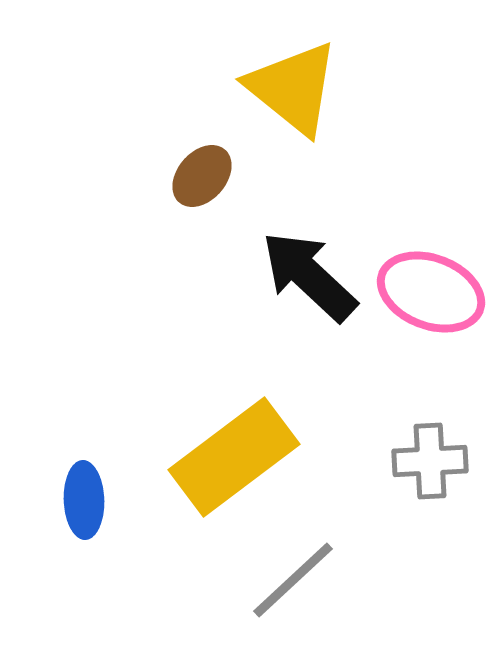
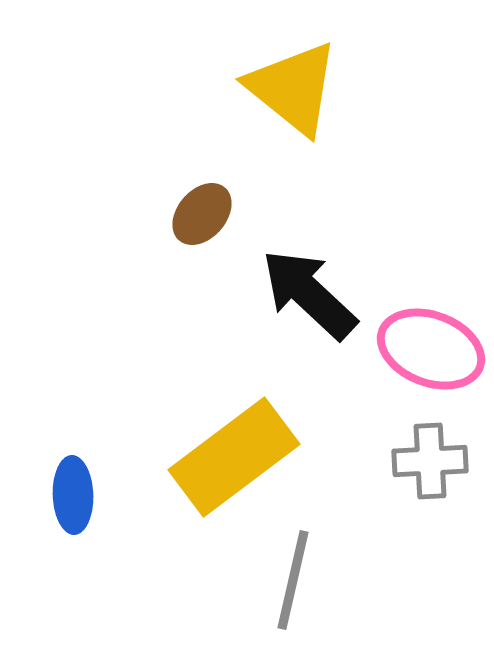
brown ellipse: moved 38 px down
black arrow: moved 18 px down
pink ellipse: moved 57 px down
blue ellipse: moved 11 px left, 5 px up
gray line: rotated 34 degrees counterclockwise
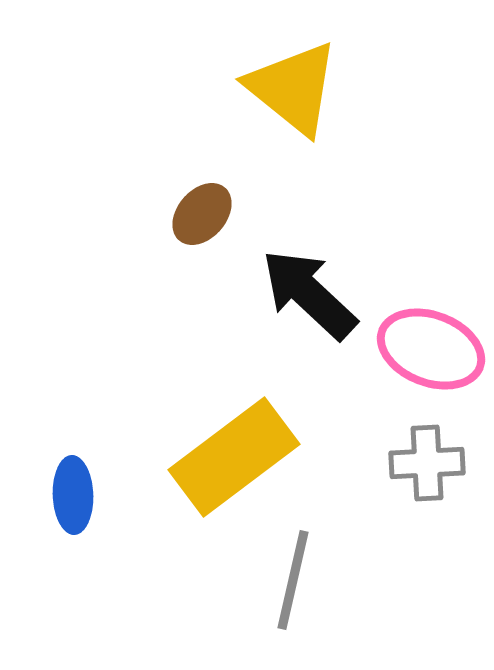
gray cross: moved 3 px left, 2 px down
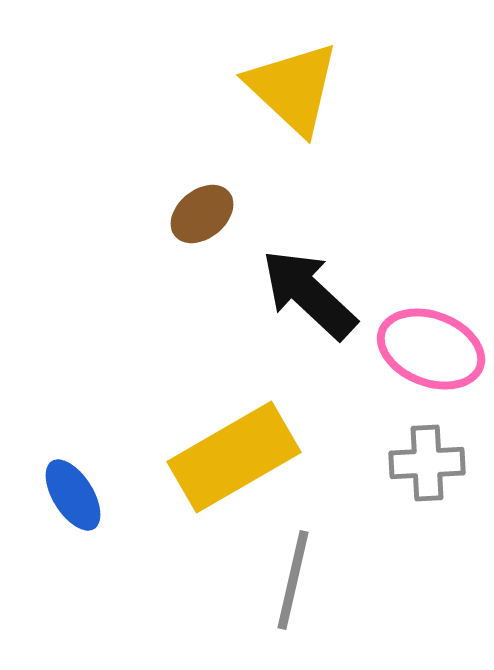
yellow triangle: rotated 4 degrees clockwise
brown ellipse: rotated 10 degrees clockwise
yellow rectangle: rotated 7 degrees clockwise
blue ellipse: rotated 30 degrees counterclockwise
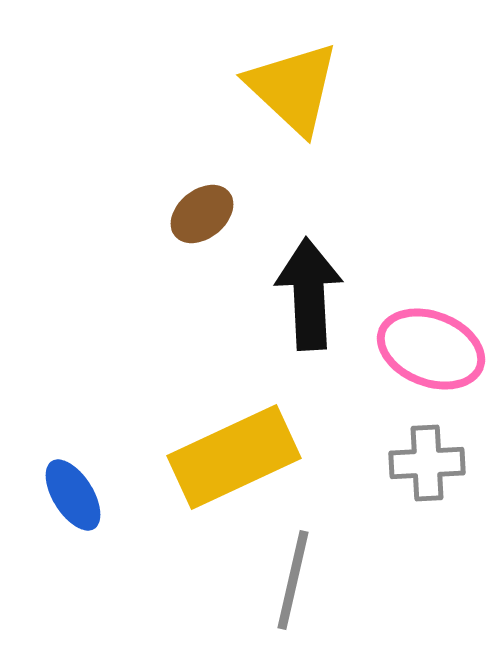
black arrow: rotated 44 degrees clockwise
yellow rectangle: rotated 5 degrees clockwise
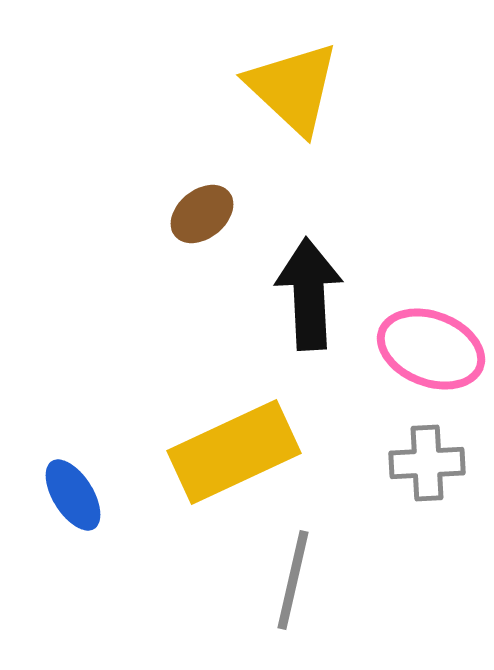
yellow rectangle: moved 5 px up
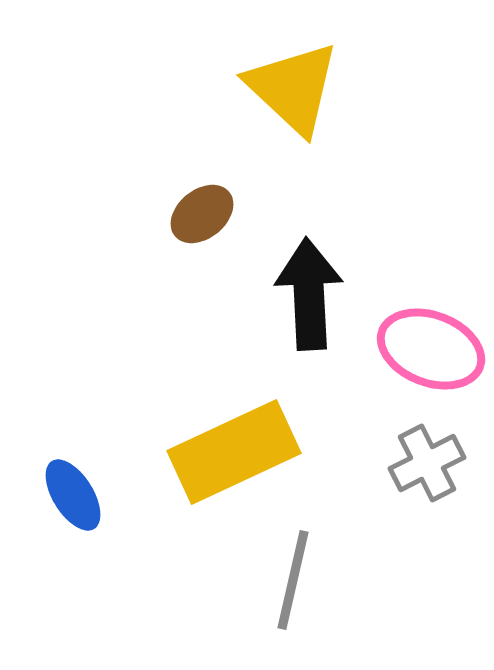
gray cross: rotated 24 degrees counterclockwise
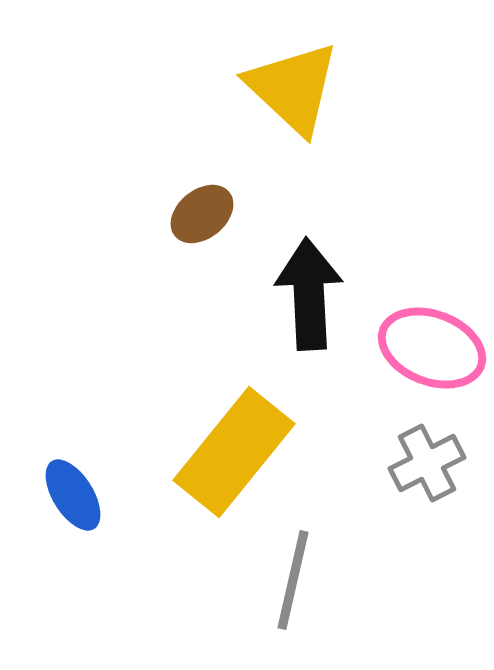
pink ellipse: moved 1 px right, 1 px up
yellow rectangle: rotated 26 degrees counterclockwise
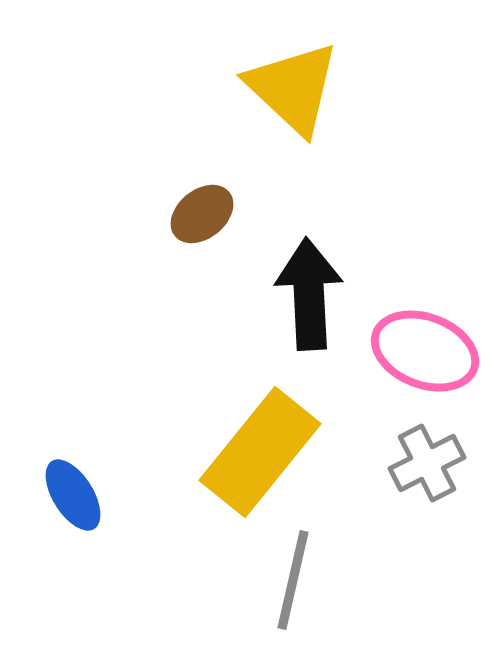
pink ellipse: moved 7 px left, 3 px down
yellow rectangle: moved 26 px right
